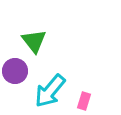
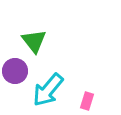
cyan arrow: moved 2 px left, 1 px up
pink rectangle: moved 3 px right
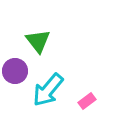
green triangle: moved 4 px right
pink rectangle: rotated 36 degrees clockwise
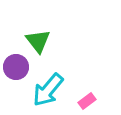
purple circle: moved 1 px right, 4 px up
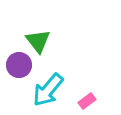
purple circle: moved 3 px right, 2 px up
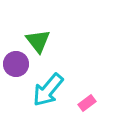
purple circle: moved 3 px left, 1 px up
pink rectangle: moved 2 px down
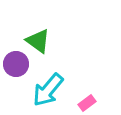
green triangle: rotated 16 degrees counterclockwise
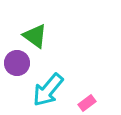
green triangle: moved 3 px left, 5 px up
purple circle: moved 1 px right, 1 px up
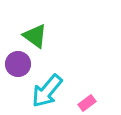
purple circle: moved 1 px right, 1 px down
cyan arrow: moved 1 px left, 1 px down
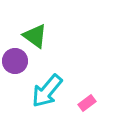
purple circle: moved 3 px left, 3 px up
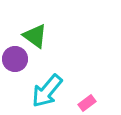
purple circle: moved 2 px up
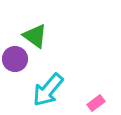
cyan arrow: moved 1 px right, 1 px up
pink rectangle: moved 9 px right
